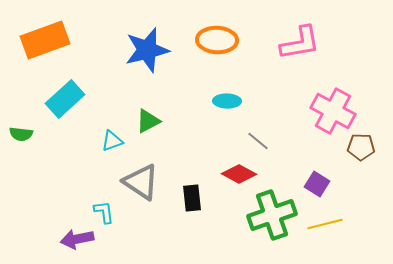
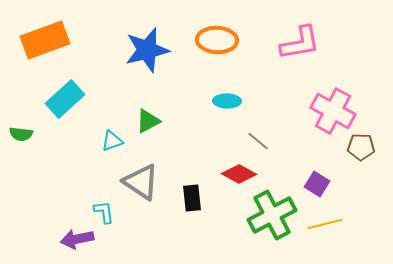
green cross: rotated 9 degrees counterclockwise
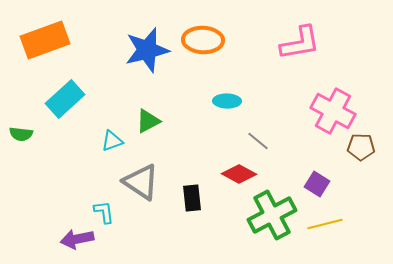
orange ellipse: moved 14 px left
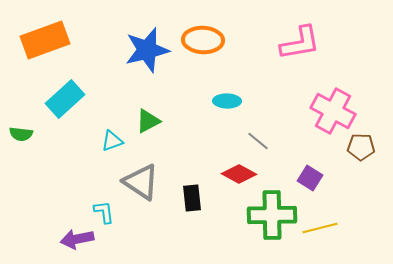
purple square: moved 7 px left, 6 px up
green cross: rotated 27 degrees clockwise
yellow line: moved 5 px left, 4 px down
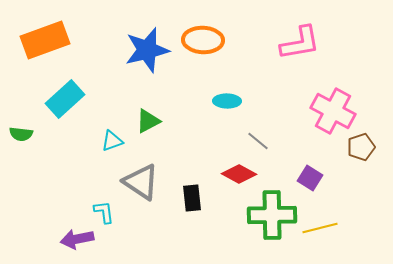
brown pentagon: rotated 20 degrees counterclockwise
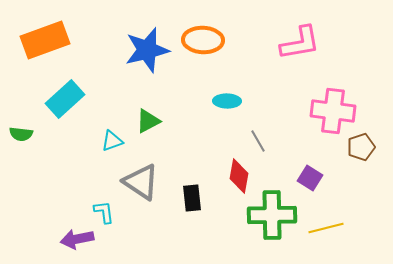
pink cross: rotated 21 degrees counterclockwise
gray line: rotated 20 degrees clockwise
red diamond: moved 2 px down; rotated 72 degrees clockwise
yellow line: moved 6 px right
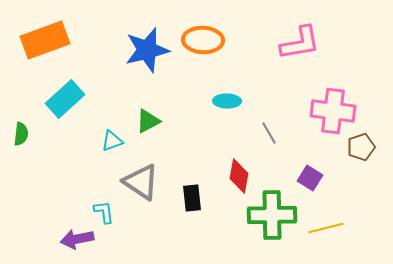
green semicircle: rotated 90 degrees counterclockwise
gray line: moved 11 px right, 8 px up
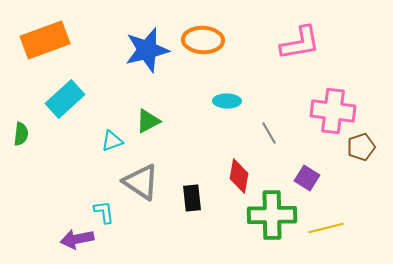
purple square: moved 3 px left
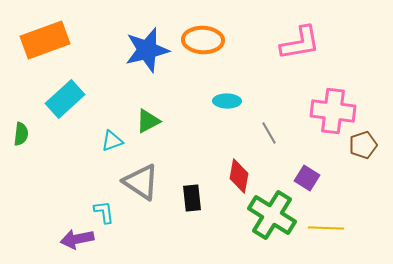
brown pentagon: moved 2 px right, 2 px up
green cross: rotated 33 degrees clockwise
yellow line: rotated 16 degrees clockwise
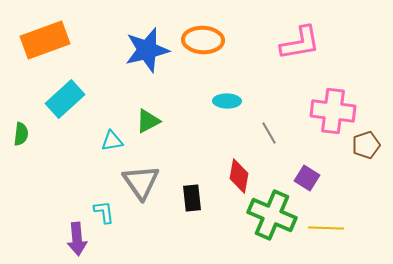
cyan triangle: rotated 10 degrees clockwise
brown pentagon: moved 3 px right
gray triangle: rotated 21 degrees clockwise
green cross: rotated 9 degrees counterclockwise
purple arrow: rotated 84 degrees counterclockwise
